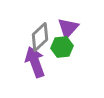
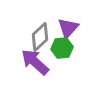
green hexagon: moved 1 px down
purple arrow: rotated 28 degrees counterclockwise
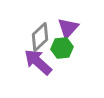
purple arrow: moved 3 px right
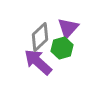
green hexagon: rotated 10 degrees counterclockwise
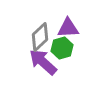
purple triangle: rotated 45 degrees clockwise
purple arrow: moved 5 px right
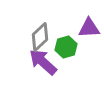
purple triangle: moved 21 px right
green hexagon: moved 4 px right, 1 px up
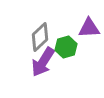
purple arrow: rotated 100 degrees counterclockwise
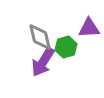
gray diamond: rotated 60 degrees counterclockwise
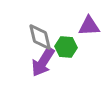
purple triangle: moved 2 px up
green hexagon: rotated 20 degrees clockwise
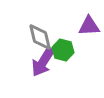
green hexagon: moved 3 px left, 3 px down; rotated 10 degrees clockwise
